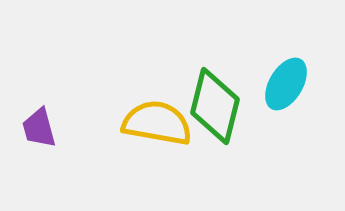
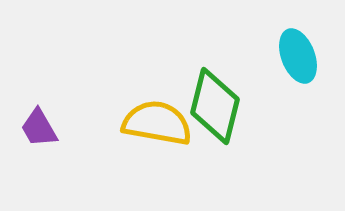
cyan ellipse: moved 12 px right, 28 px up; rotated 52 degrees counterclockwise
purple trapezoid: rotated 15 degrees counterclockwise
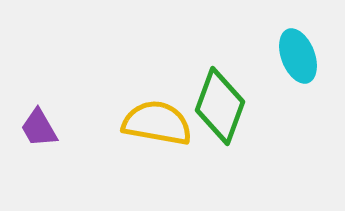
green diamond: moved 5 px right; rotated 6 degrees clockwise
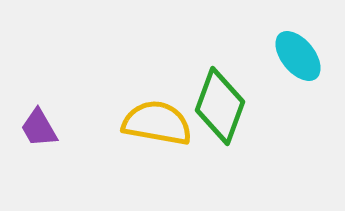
cyan ellipse: rotated 18 degrees counterclockwise
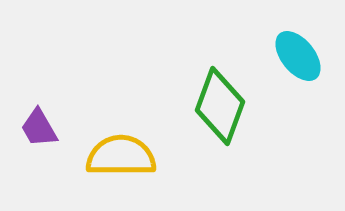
yellow semicircle: moved 36 px left, 33 px down; rotated 10 degrees counterclockwise
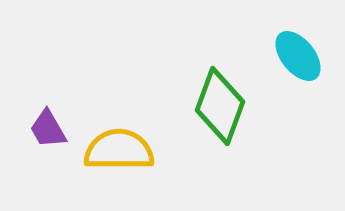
purple trapezoid: moved 9 px right, 1 px down
yellow semicircle: moved 2 px left, 6 px up
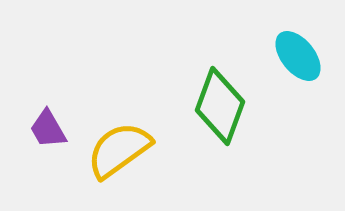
yellow semicircle: rotated 36 degrees counterclockwise
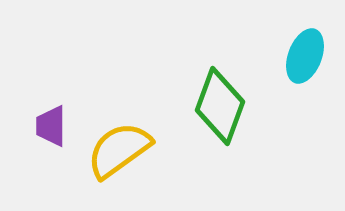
cyan ellipse: moved 7 px right; rotated 60 degrees clockwise
purple trapezoid: moved 3 px right, 3 px up; rotated 30 degrees clockwise
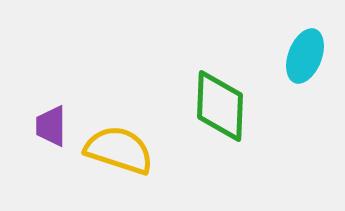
green diamond: rotated 18 degrees counterclockwise
yellow semicircle: rotated 54 degrees clockwise
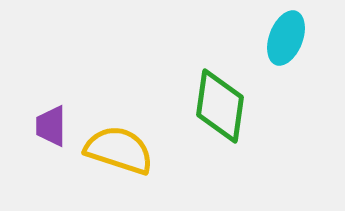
cyan ellipse: moved 19 px left, 18 px up
green diamond: rotated 6 degrees clockwise
